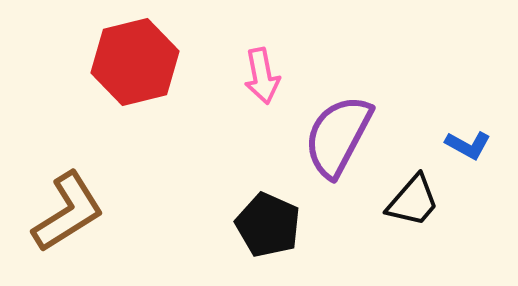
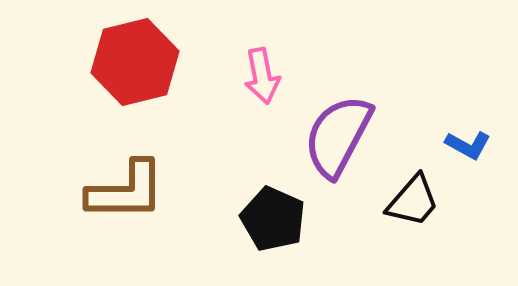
brown L-shape: moved 58 px right, 21 px up; rotated 32 degrees clockwise
black pentagon: moved 5 px right, 6 px up
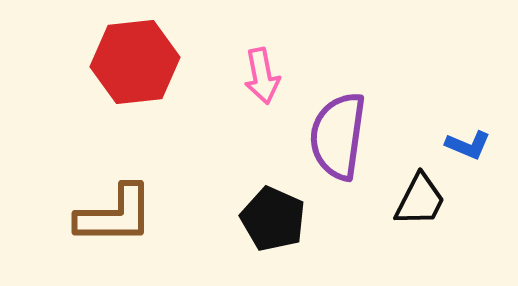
red hexagon: rotated 8 degrees clockwise
purple semicircle: rotated 20 degrees counterclockwise
blue L-shape: rotated 6 degrees counterclockwise
brown L-shape: moved 11 px left, 24 px down
black trapezoid: moved 7 px right, 1 px up; rotated 14 degrees counterclockwise
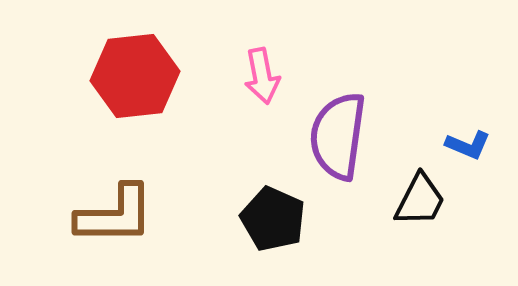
red hexagon: moved 14 px down
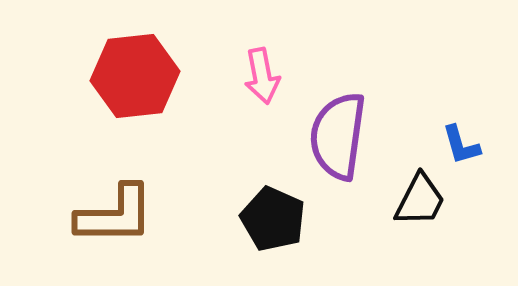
blue L-shape: moved 7 px left; rotated 51 degrees clockwise
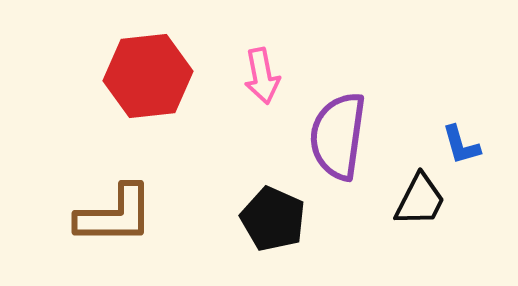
red hexagon: moved 13 px right
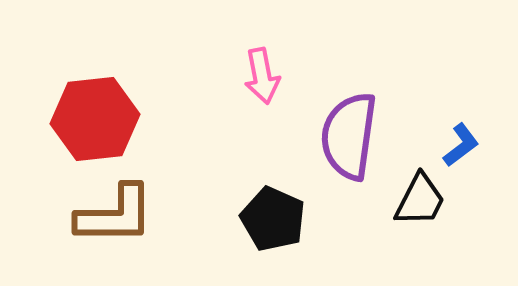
red hexagon: moved 53 px left, 43 px down
purple semicircle: moved 11 px right
blue L-shape: rotated 111 degrees counterclockwise
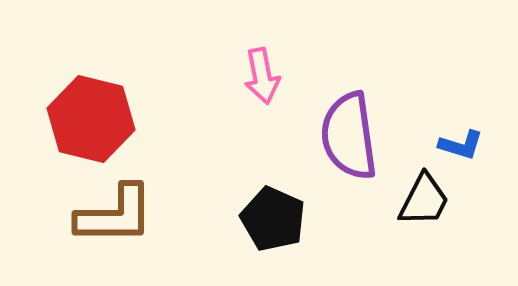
red hexagon: moved 4 px left; rotated 20 degrees clockwise
purple semicircle: rotated 16 degrees counterclockwise
blue L-shape: rotated 54 degrees clockwise
black trapezoid: moved 4 px right
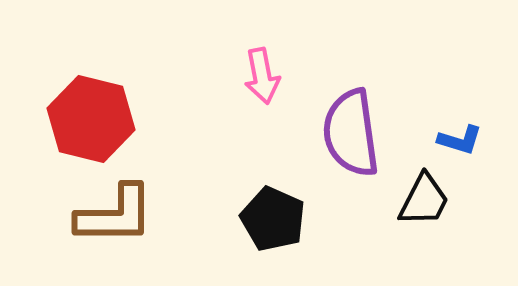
purple semicircle: moved 2 px right, 3 px up
blue L-shape: moved 1 px left, 5 px up
